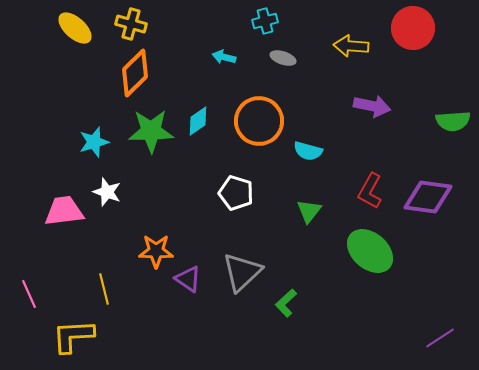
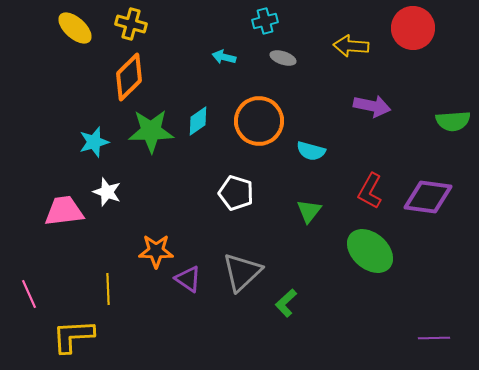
orange diamond: moved 6 px left, 4 px down
cyan semicircle: moved 3 px right
yellow line: moved 4 px right; rotated 12 degrees clockwise
purple line: moved 6 px left; rotated 32 degrees clockwise
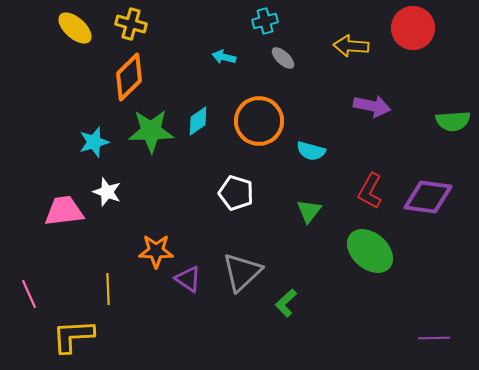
gray ellipse: rotated 25 degrees clockwise
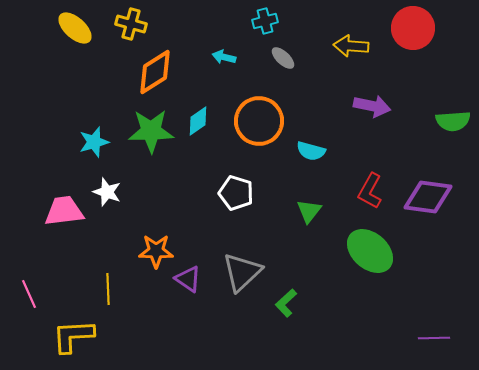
orange diamond: moved 26 px right, 5 px up; rotated 12 degrees clockwise
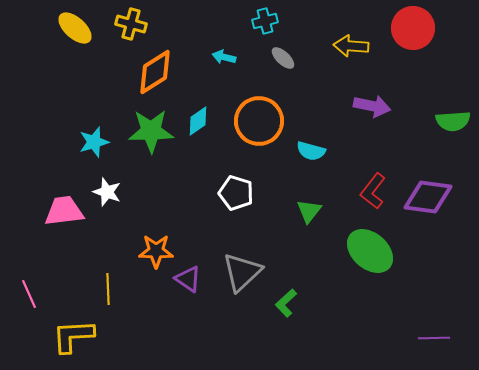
red L-shape: moved 3 px right; rotated 9 degrees clockwise
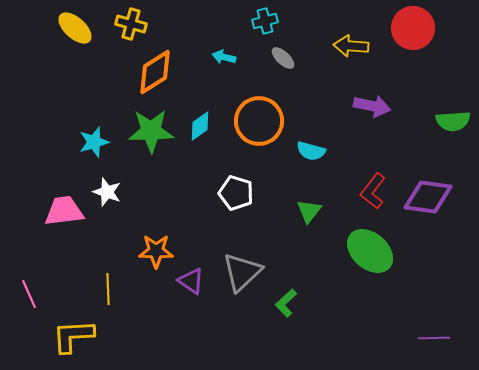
cyan diamond: moved 2 px right, 5 px down
purple triangle: moved 3 px right, 2 px down
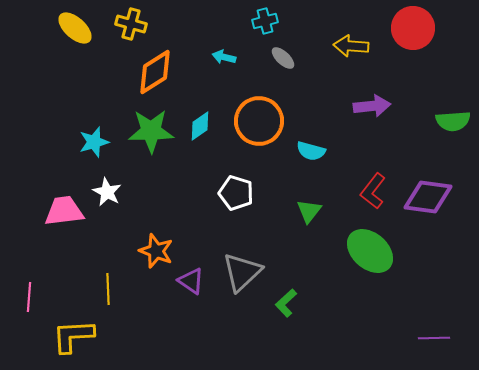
purple arrow: rotated 18 degrees counterclockwise
white star: rotated 8 degrees clockwise
orange star: rotated 20 degrees clockwise
pink line: moved 3 px down; rotated 28 degrees clockwise
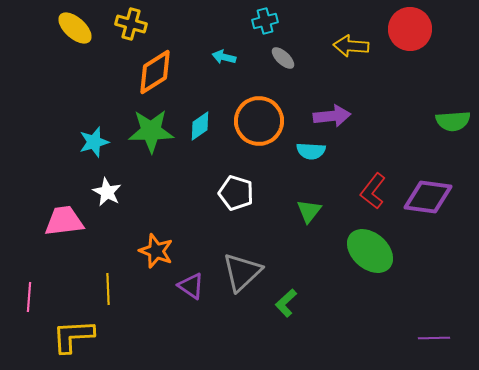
red circle: moved 3 px left, 1 px down
purple arrow: moved 40 px left, 10 px down
cyan semicircle: rotated 12 degrees counterclockwise
pink trapezoid: moved 10 px down
purple triangle: moved 5 px down
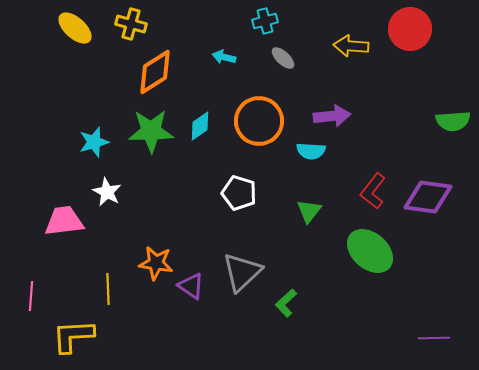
white pentagon: moved 3 px right
orange star: moved 12 px down; rotated 12 degrees counterclockwise
pink line: moved 2 px right, 1 px up
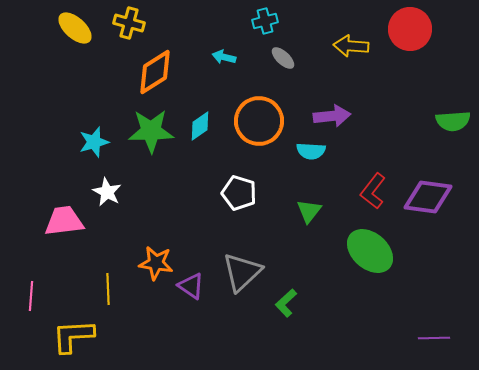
yellow cross: moved 2 px left, 1 px up
